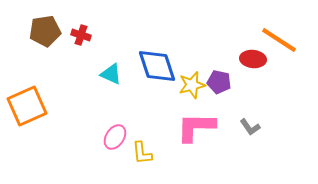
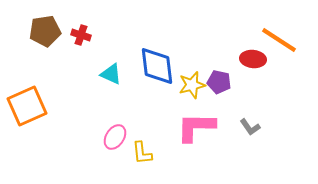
blue diamond: rotated 12 degrees clockwise
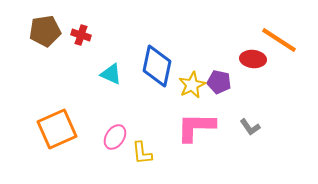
blue diamond: rotated 18 degrees clockwise
yellow star: rotated 12 degrees counterclockwise
orange square: moved 30 px right, 23 px down
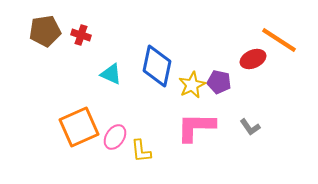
red ellipse: rotated 30 degrees counterclockwise
orange square: moved 22 px right, 2 px up
yellow L-shape: moved 1 px left, 2 px up
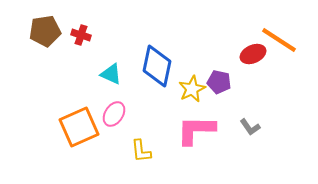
red ellipse: moved 5 px up
yellow star: moved 4 px down
pink L-shape: moved 3 px down
pink ellipse: moved 1 px left, 23 px up
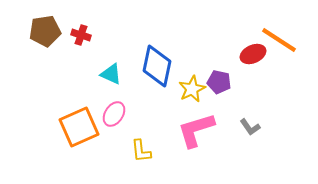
pink L-shape: rotated 18 degrees counterclockwise
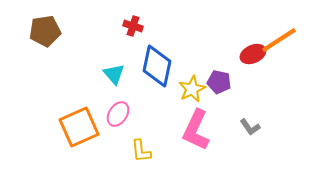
red cross: moved 52 px right, 9 px up
orange line: rotated 66 degrees counterclockwise
cyan triangle: moved 3 px right; rotated 25 degrees clockwise
pink ellipse: moved 4 px right
pink L-shape: rotated 48 degrees counterclockwise
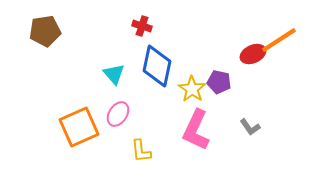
red cross: moved 9 px right
yellow star: rotated 12 degrees counterclockwise
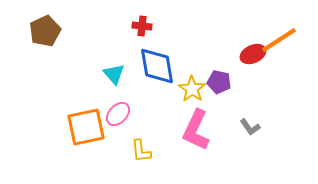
red cross: rotated 12 degrees counterclockwise
brown pentagon: rotated 16 degrees counterclockwise
blue diamond: rotated 21 degrees counterclockwise
pink ellipse: rotated 10 degrees clockwise
orange square: moved 7 px right; rotated 12 degrees clockwise
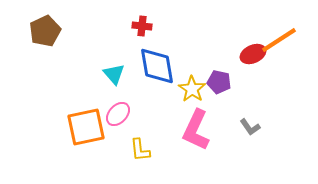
yellow L-shape: moved 1 px left, 1 px up
